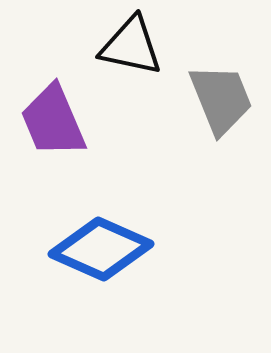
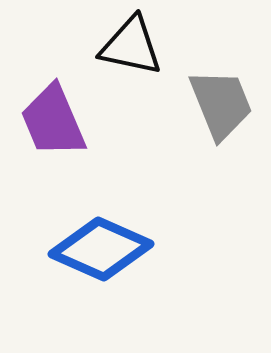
gray trapezoid: moved 5 px down
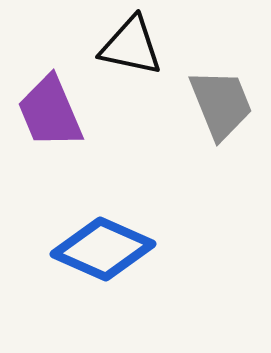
purple trapezoid: moved 3 px left, 9 px up
blue diamond: moved 2 px right
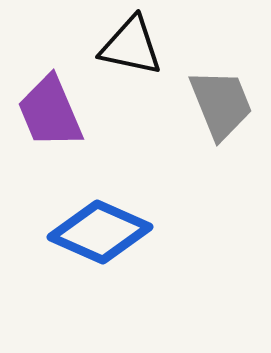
blue diamond: moved 3 px left, 17 px up
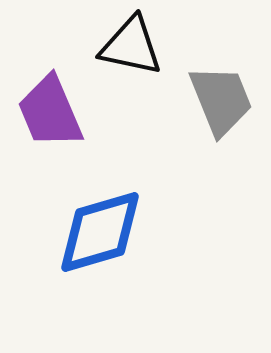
gray trapezoid: moved 4 px up
blue diamond: rotated 40 degrees counterclockwise
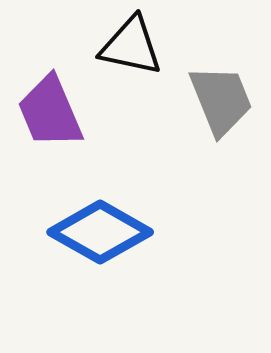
blue diamond: rotated 46 degrees clockwise
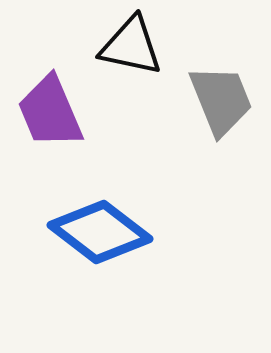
blue diamond: rotated 8 degrees clockwise
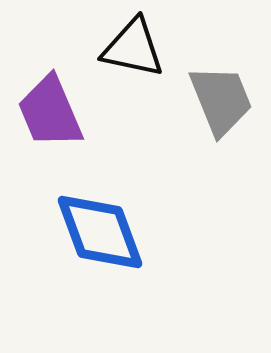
black triangle: moved 2 px right, 2 px down
blue diamond: rotated 32 degrees clockwise
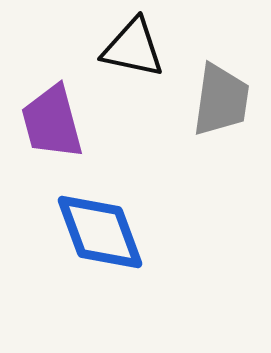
gray trapezoid: rotated 30 degrees clockwise
purple trapezoid: moved 2 px right, 10 px down; rotated 8 degrees clockwise
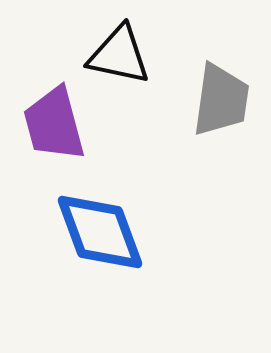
black triangle: moved 14 px left, 7 px down
purple trapezoid: moved 2 px right, 2 px down
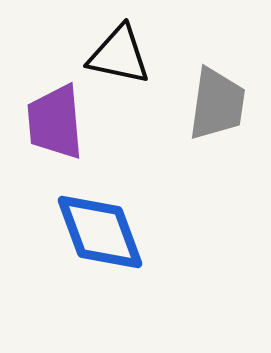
gray trapezoid: moved 4 px left, 4 px down
purple trapezoid: moved 1 px right, 2 px up; rotated 10 degrees clockwise
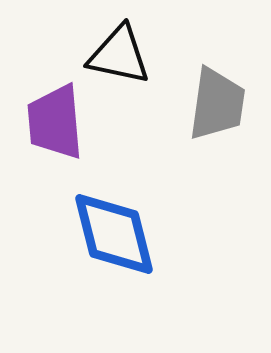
blue diamond: moved 14 px right, 2 px down; rotated 6 degrees clockwise
